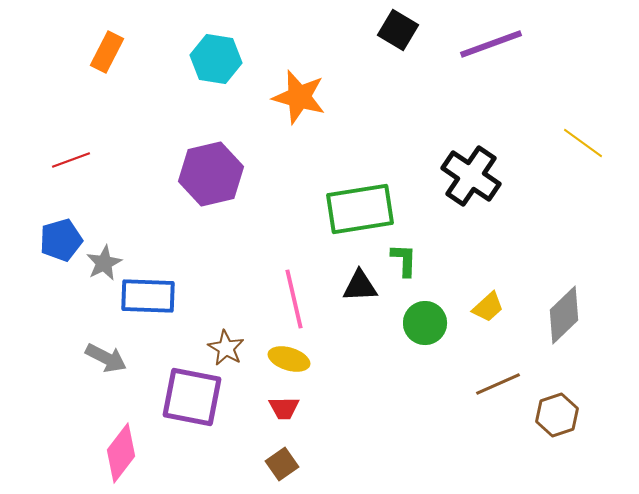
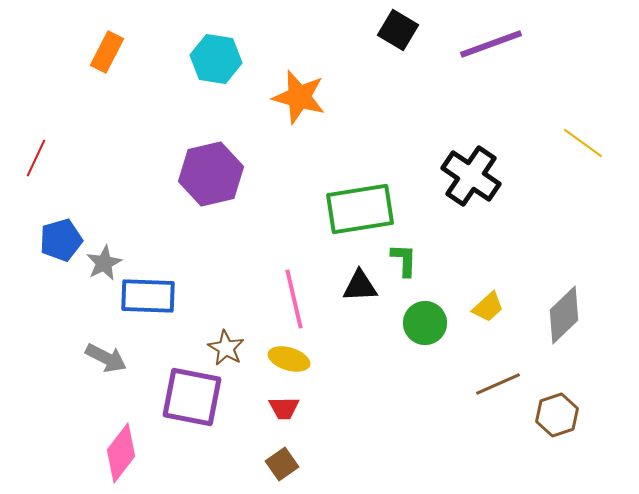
red line: moved 35 px left, 2 px up; rotated 45 degrees counterclockwise
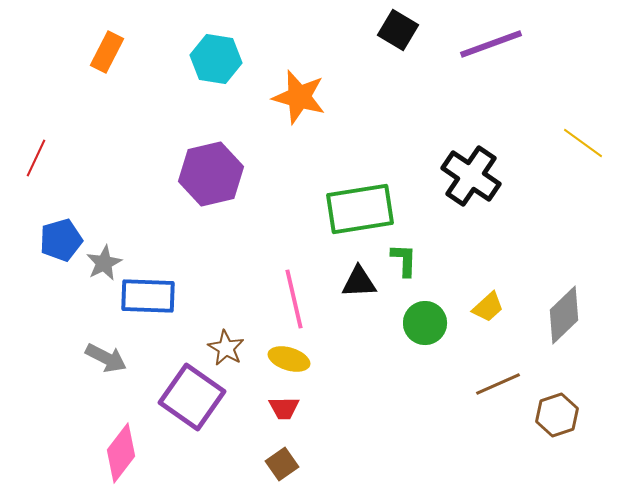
black triangle: moved 1 px left, 4 px up
purple square: rotated 24 degrees clockwise
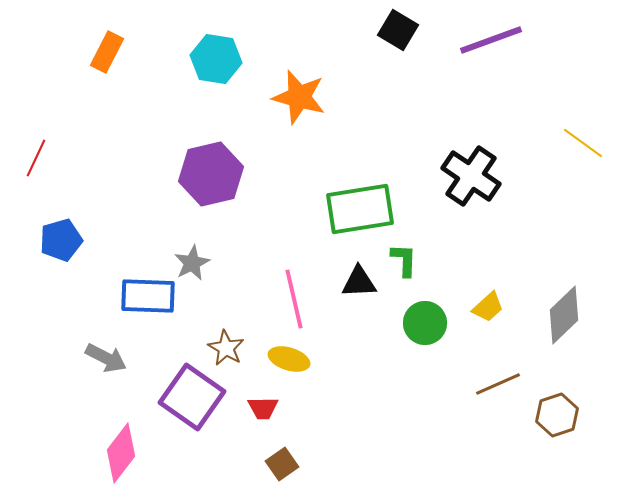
purple line: moved 4 px up
gray star: moved 88 px right
red trapezoid: moved 21 px left
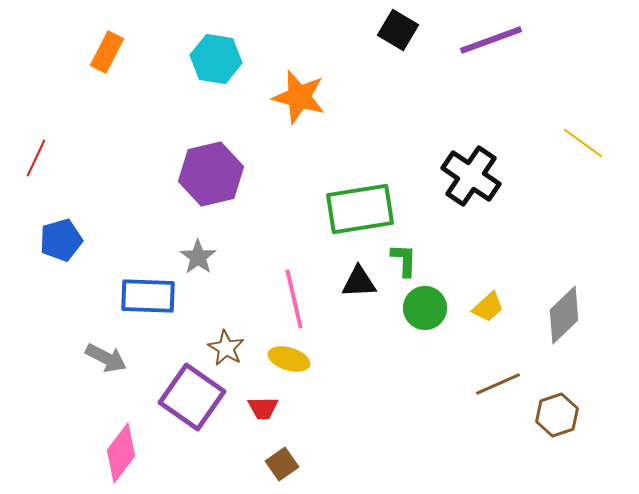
gray star: moved 6 px right, 6 px up; rotated 9 degrees counterclockwise
green circle: moved 15 px up
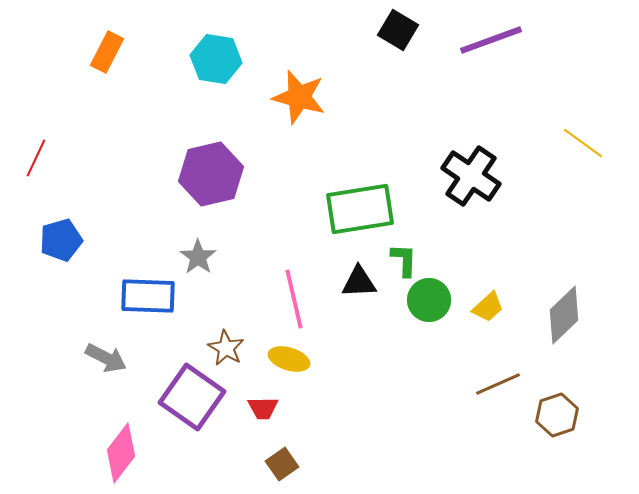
green circle: moved 4 px right, 8 px up
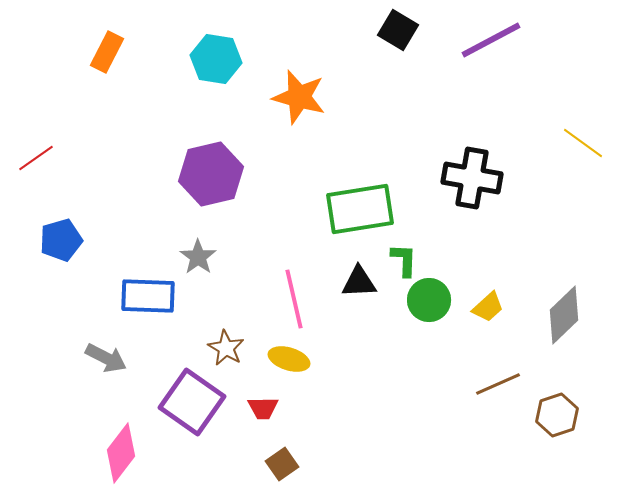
purple line: rotated 8 degrees counterclockwise
red line: rotated 30 degrees clockwise
black cross: moved 1 px right, 2 px down; rotated 24 degrees counterclockwise
purple square: moved 5 px down
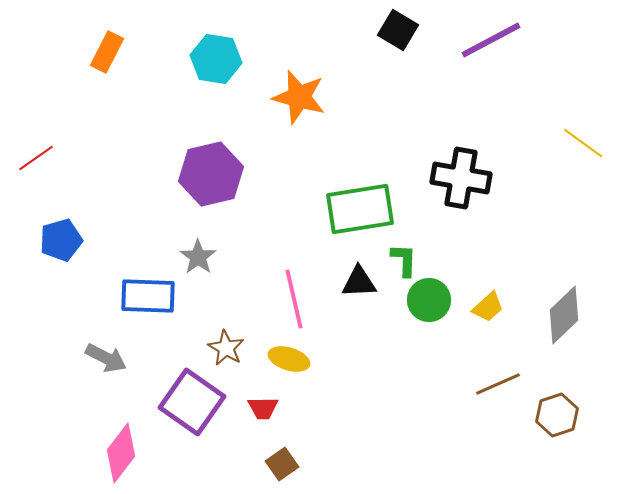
black cross: moved 11 px left
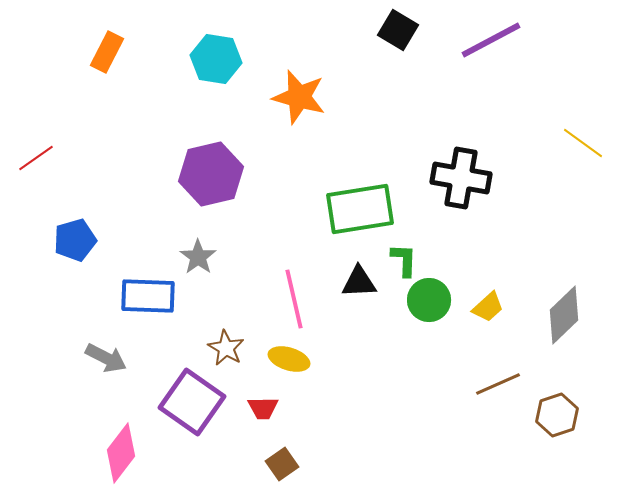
blue pentagon: moved 14 px right
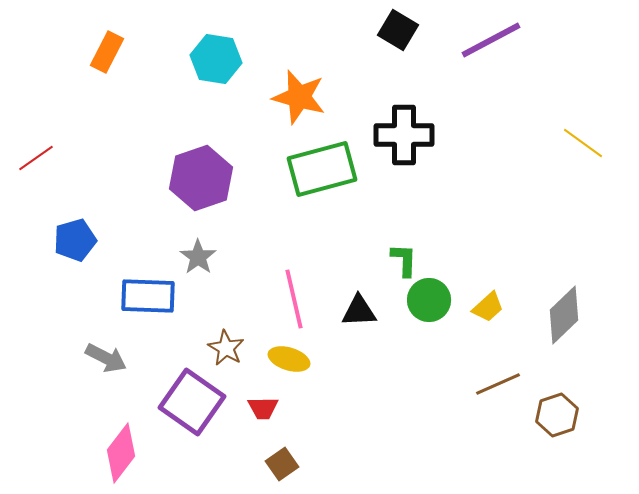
purple hexagon: moved 10 px left, 4 px down; rotated 6 degrees counterclockwise
black cross: moved 57 px left, 43 px up; rotated 10 degrees counterclockwise
green rectangle: moved 38 px left, 40 px up; rotated 6 degrees counterclockwise
black triangle: moved 29 px down
